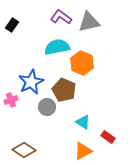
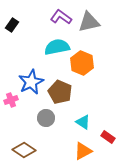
brown pentagon: moved 4 px left, 2 px down
gray circle: moved 1 px left, 11 px down
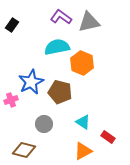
brown pentagon: rotated 10 degrees counterclockwise
gray circle: moved 2 px left, 6 px down
brown diamond: rotated 20 degrees counterclockwise
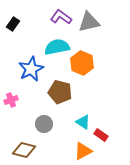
black rectangle: moved 1 px right, 1 px up
blue star: moved 13 px up
red rectangle: moved 7 px left, 2 px up
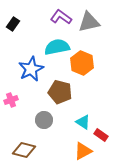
gray circle: moved 4 px up
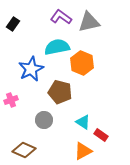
brown diamond: rotated 10 degrees clockwise
